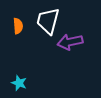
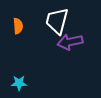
white trapezoid: moved 9 px right
cyan star: rotated 21 degrees counterclockwise
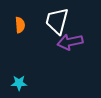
orange semicircle: moved 2 px right, 1 px up
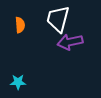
white trapezoid: moved 1 px right, 2 px up
cyan star: moved 1 px left, 1 px up
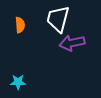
purple arrow: moved 2 px right, 1 px down
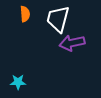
orange semicircle: moved 5 px right, 11 px up
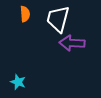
purple arrow: rotated 15 degrees clockwise
cyan star: rotated 21 degrees clockwise
